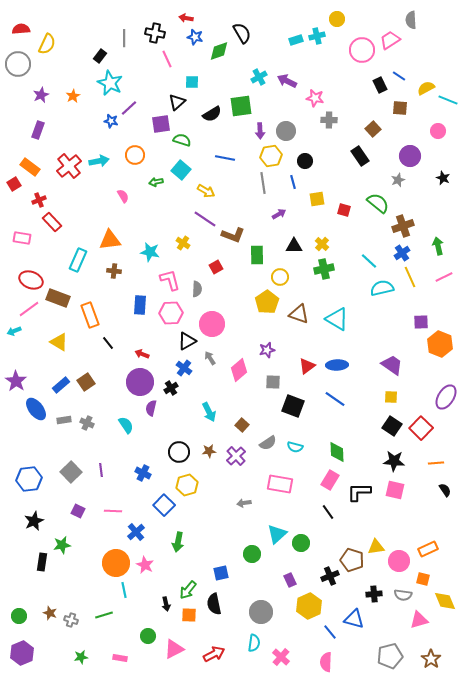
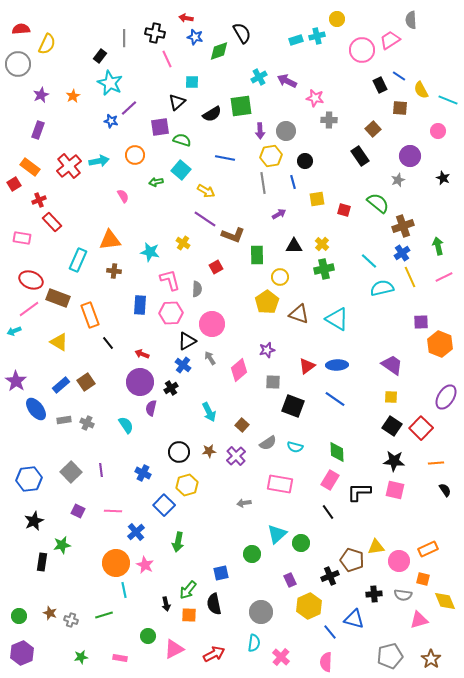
yellow semicircle at (426, 88): moved 5 px left, 2 px down; rotated 90 degrees counterclockwise
purple square at (161, 124): moved 1 px left, 3 px down
blue cross at (184, 368): moved 1 px left, 3 px up
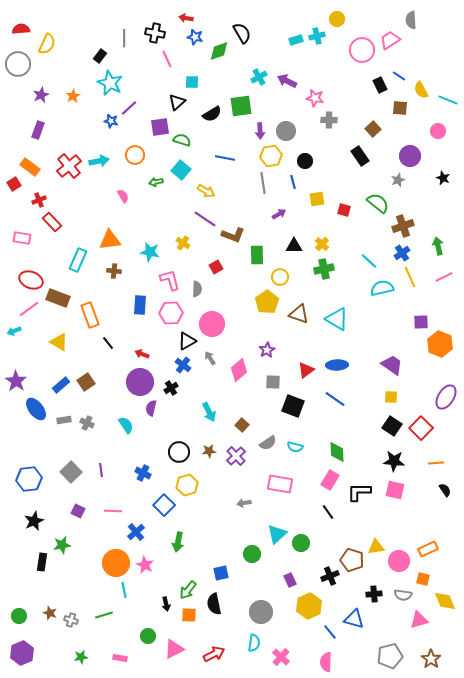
purple star at (267, 350): rotated 14 degrees counterclockwise
red triangle at (307, 366): moved 1 px left, 4 px down
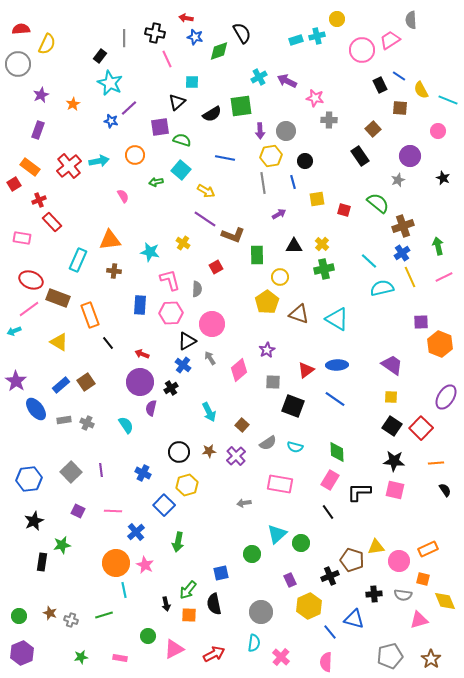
orange star at (73, 96): moved 8 px down
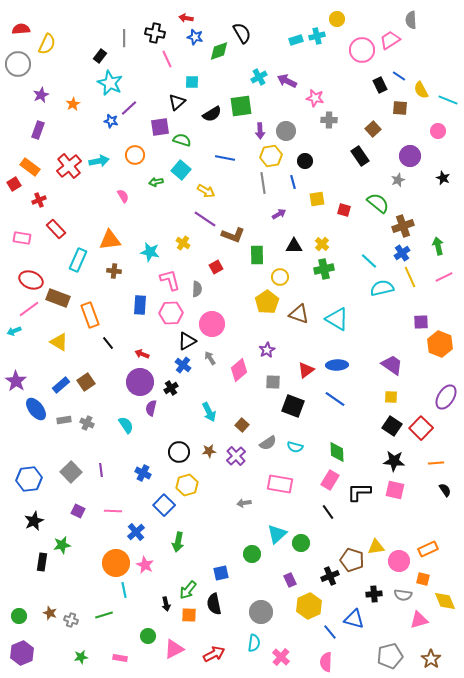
red rectangle at (52, 222): moved 4 px right, 7 px down
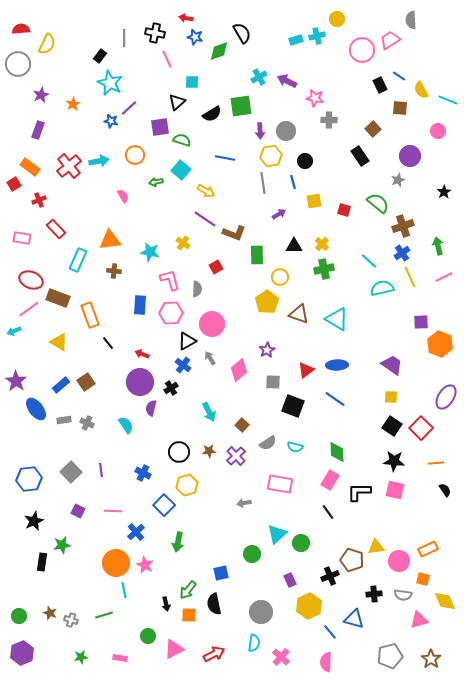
black star at (443, 178): moved 1 px right, 14 px down; rotated 16 degrees clockwise
yellow square at (317, 199): moved 3 px left, 2 px down
brown L-shape at (233, 235): moved 1 px right, 2 px up
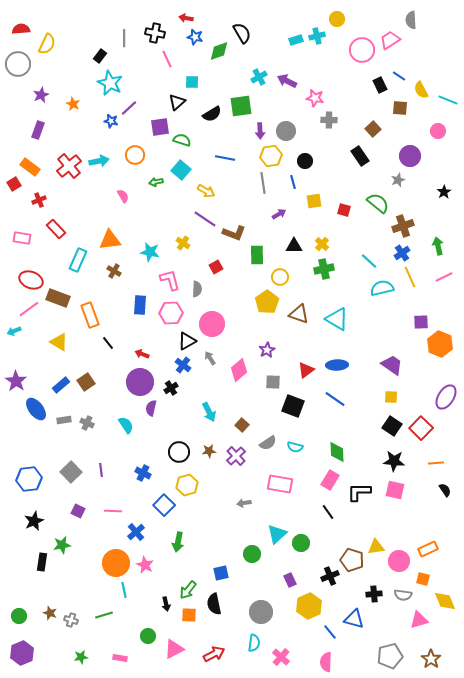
orange star at (73, 104): rotated 16 degrees counterclockwise
brown cross at (114, 271): rotated 24 degrees clockwise
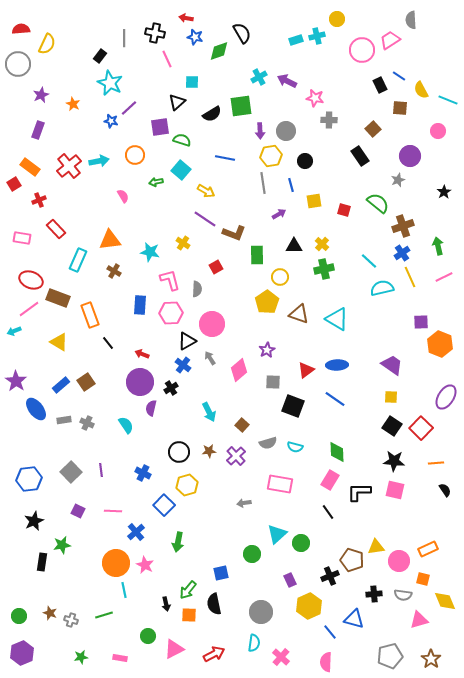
blue line at (293, 182): moved 2 px left, 3 px down
gray semicircle at (268, 443): rotated 18 degrees clockwise
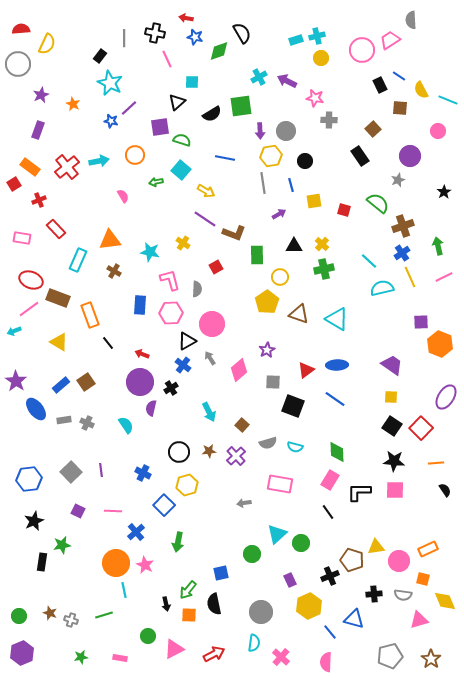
yellow circle at (337, 19): moved 16 px left, 39 px down
red cross at (69, 166): moved 2 px left, 1 px down
pink square at (395, 490): rotated 12 degrees counterclockwise
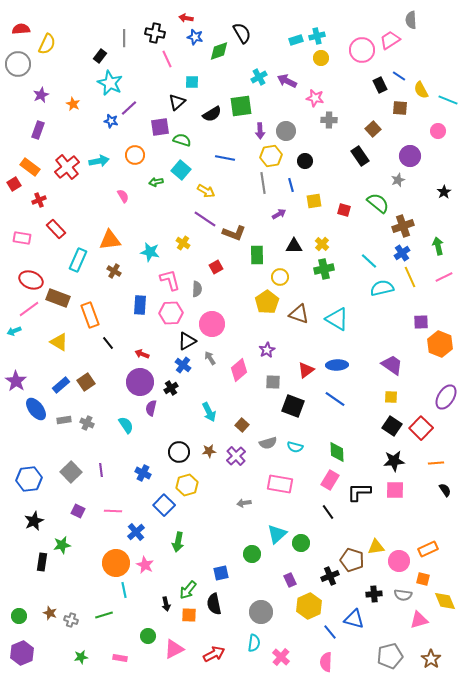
black star at (394, 461): rotated 10 degrees counterclockwise
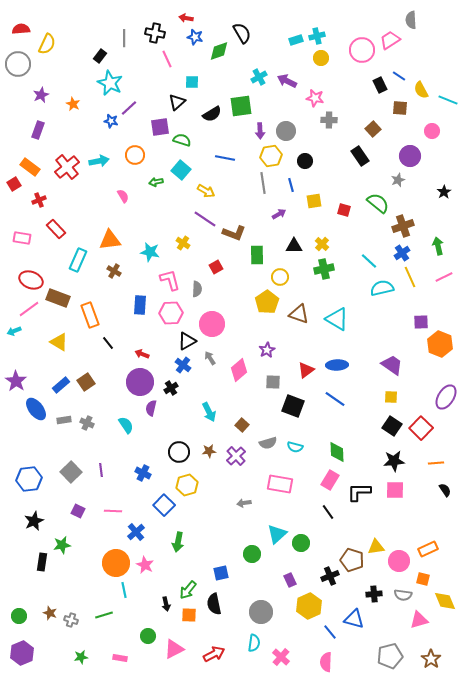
pink circle at (438, 131): moved 6 px left
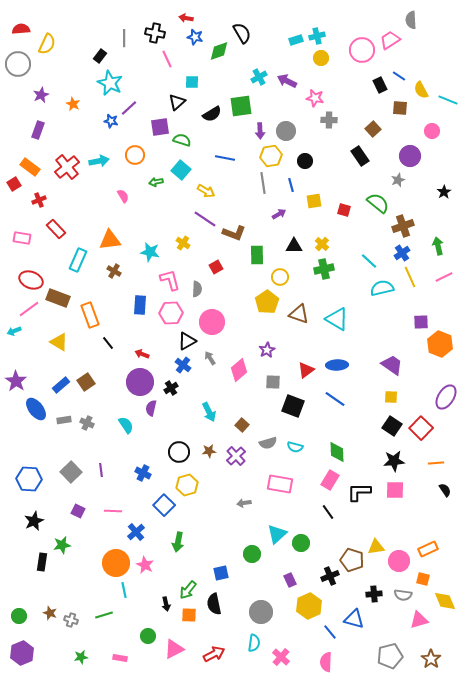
pink circle at (212, 324): moved 2 px up
blue hexagon at (29, 479): rotated 10 degrees clockwise
